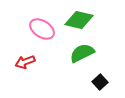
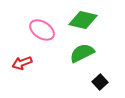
green diamond: moved 4 px right
pink ellipse: moved 1 px down
red arrow: moved 3 px left, 1 px down
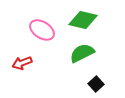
black square: moved 4 px left, 2 px down
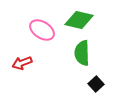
green diamond: moved 4 px left
green semicircle: rotated 65 degrees counterclockwise
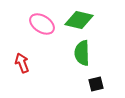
pink ellipse: moved 6 px up
red arrow: rotated 90 degrees clockwise
black square: rotated 28 degrees clockwise
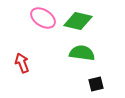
green diamond: moved 1 px left, 1 px down
pink ellipse: moved 1 px right, 6 px up
green semicircle: rotated 100 degrees clockwise
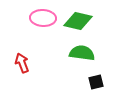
pink ellipse: rotated 30 degrees counterclockwise
black square: moved 2 px up
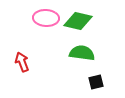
pink ellipse: moved 3 px right
red arrow: moved 1 px up
